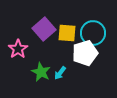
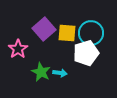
cyan circle: moved 2 px left
white pentagon: moved 1 px right
cyan arrow: rotated 120 degrees counterclockwise
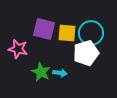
purple square: rotated 35 degrees counterclockwise
pink star: rotated 24 degrees counterclockwise
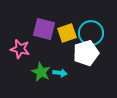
yellow square: rotated 24 degrees counterclockwise
pink star: moved 2 px right
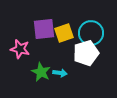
purple square: rotated 20 degrees counterclockwise
yellow square: moved 3 px left
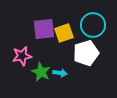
cyan circle: moved 2 px right, 8 px up
pink star: moved 2 px right, 7 px down; rotated 24 degrees counterclockwise
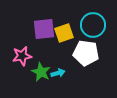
white pentagon: rotated 25 degrees clockwise
cyan arrow: moved 2 px left; rotated 24 degrees counterclockwise
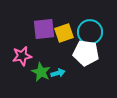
cyan circle: moved 3 px left, 7 px down
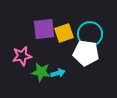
cyan circle: moved 2 px down
green star: rotated 18 degrees counterclockwise
